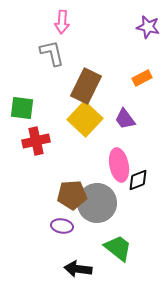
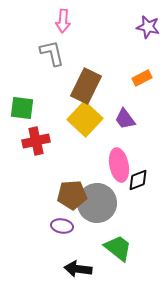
pink arrow: moved 1 px right, 1 px up
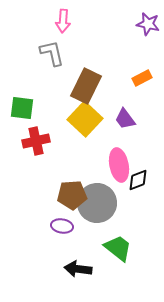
purple star: moved 3 px up
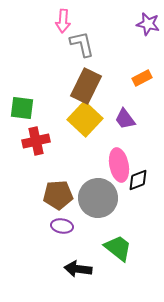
gray L-shape: moved 30 px right, 9 px up
brown pentagon: moved 14 px left
gray circle: moved 1 px right, 5 px up
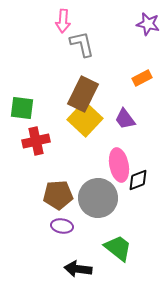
brown rectangle: moved 3 px left, 8 px down
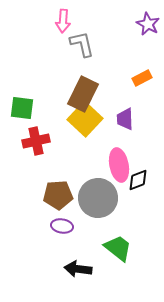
purple star: rotated 15 degrees clockwise
purple trapezoid: rotated 35 degrees clockwise
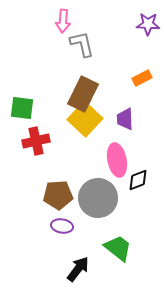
purple star: rotated 25 degrees counterclockwise
pink ellipse: moved 2 px left, 5 px up
black arrow: rotated 120 degrees clockwise
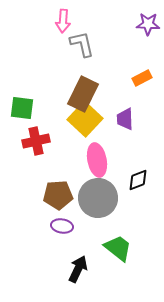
pink ellipse: moved 20 px left
black arrow: rotated 12 degrees counterclockwise
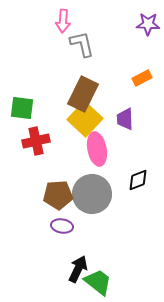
pink ellipse: moved 11 px up
gray circle: moved 6 px left, 4 px up
green trapezoid: moved 20 px left, 34 px down
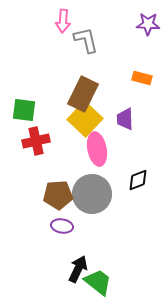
gray L-shape: moved 4 px right, 4 px up
orange rectangle: rotated 42 degrees clockwise
green square: moved 2 px right, 2 px down
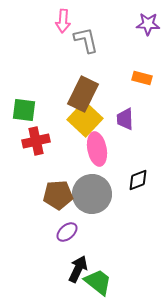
purple ellipse: moved 5 px right, 6 px down; rotated 50 degrees counterclockwise
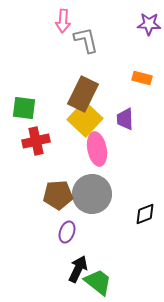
purple star: moved 1 px right
green square: moved 2 px up
black diamond: moved 7 px right, 34 px down
purple ellipse: rotated 30 degrees counterclockwise
